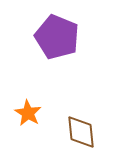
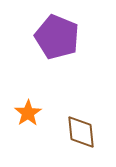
orange star: rotated 8 degrees clockwise
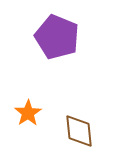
brown diamond: moved 2 px left, 1 px up
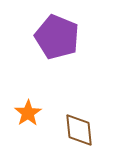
brown diamond: moved 1 px up
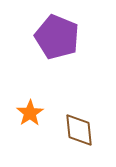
orange star: moved 2 px right
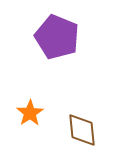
brown diamond: moved 3 px right
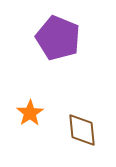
purple pentagon: moved 1 px right, 1 px down
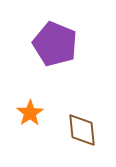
purple pentagon: moved 3 px left, 6 px down
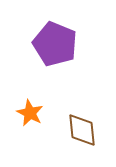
orange star: rotated 12 degrees counterclockwise
